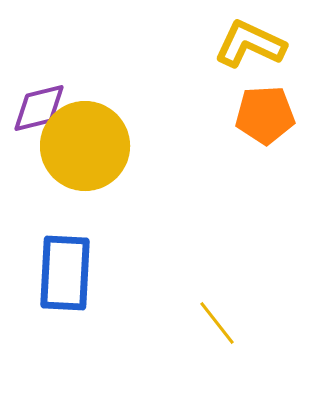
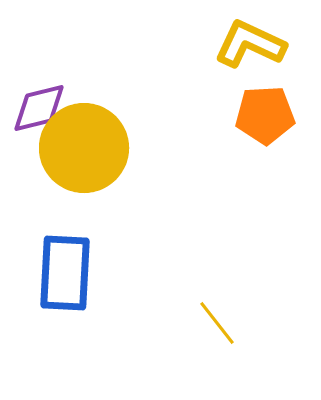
yellow circle: moved 1 px left, 2 px down
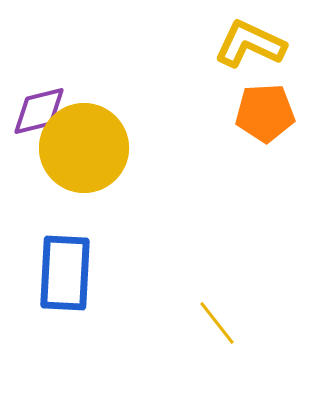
purple diamond: moved 3 px down
orange pentagon: moved 2 px up
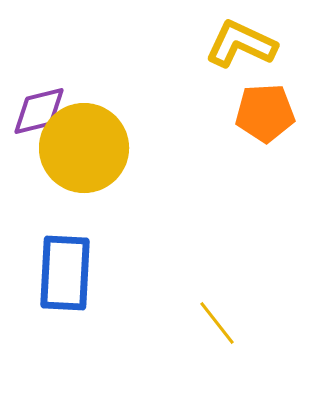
yellow L-shape: moved 9 px left
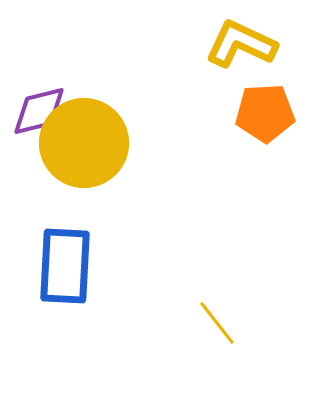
yellow circle: moved 5 px up
blue rectangle: moved 7 px up
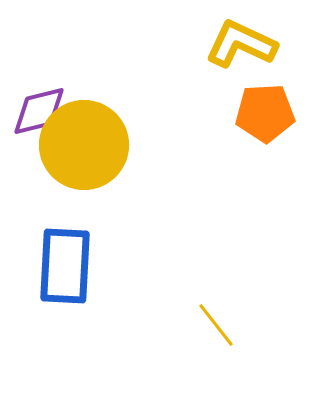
yellow circle: moved 2 px down
yellow line: moved 1 px left, 2 px down
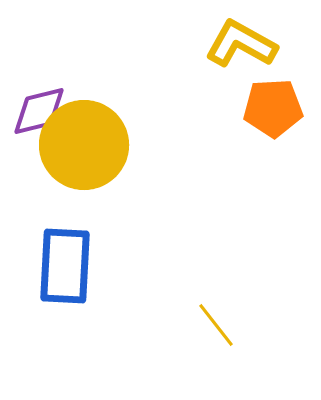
yellow L-shape: rotated 4 degrees clockwise
orange pentagon: moved 8 px right, 5 px up
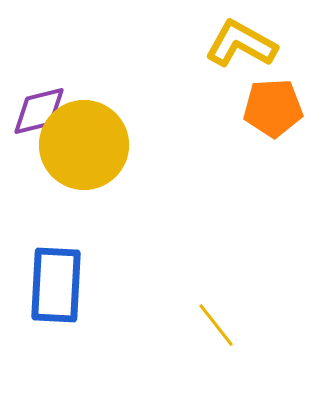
blue rectangle: moved 9 px left, 19 px down
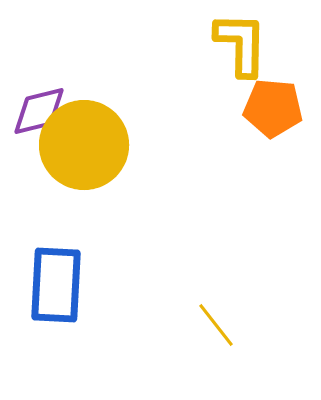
yellow L-shape: rotated 62 degrees clockwise
orange pentagon: rotated 8 degrees clockwise
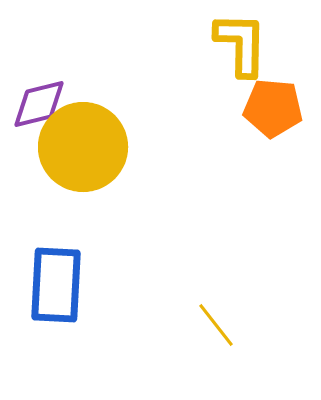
purple diamond: moved 7 px up
yellow circle: moved 1 px left, 2 px down
